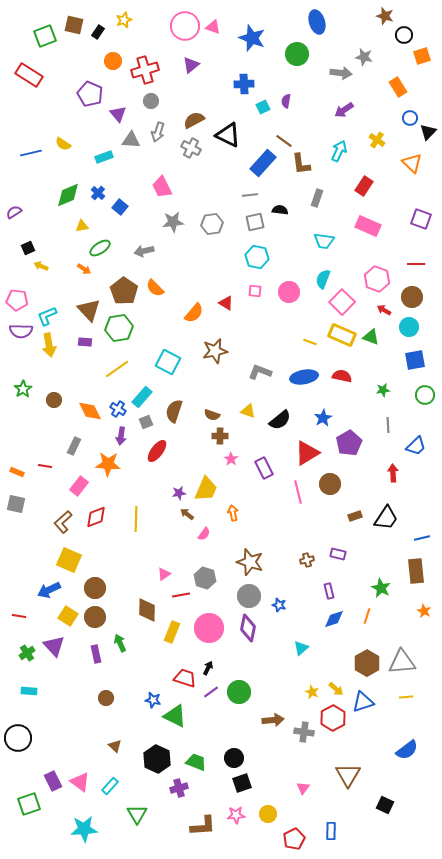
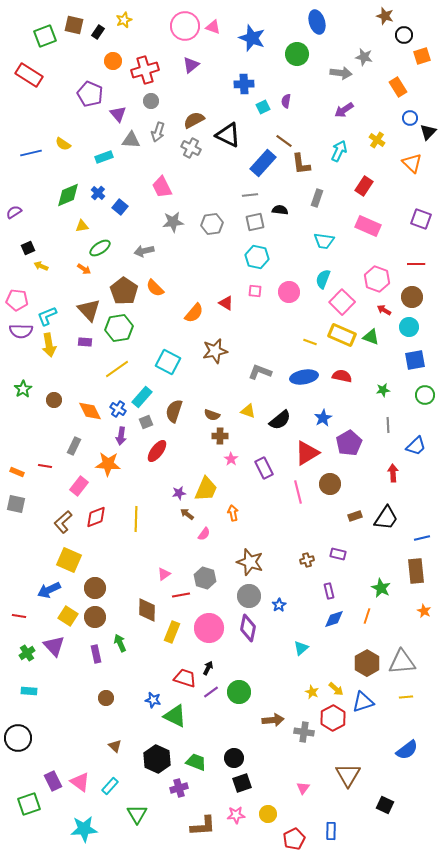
blue star at (279, 605): rotated 24 degrees clockwise
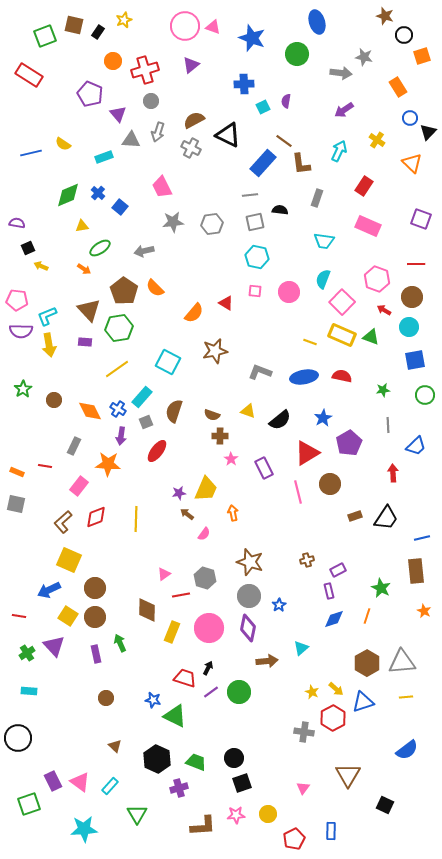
purple semicircle at (14, 212): moved 3 px right, 11 px down; rotated 42 degrees clockwise
purple rectangle at (338, 554): moved 16 px down; rotated 42 degrees counterclockwise
brown arrow at (273, 720): moved 6 px left, 59 px up
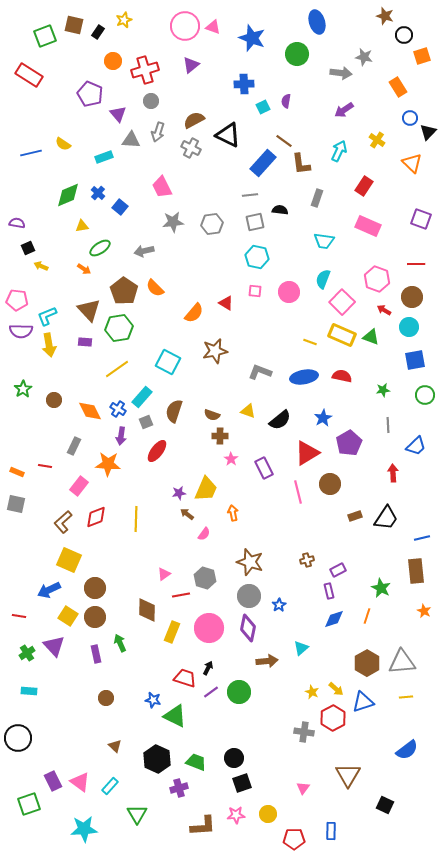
red pentagon at (294, 839): rotated 25 degrees clockwise
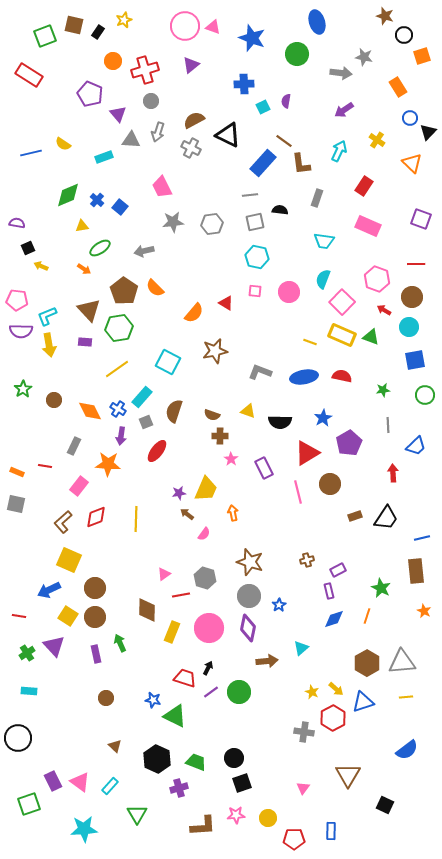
blue cross at (98, 193): moved 1 px left, 7 px down
black semicircle at (280, 420): moved 2 px down; rotated 40 degrees clockwise
yellow circle at (268, 814): moved 4 px down
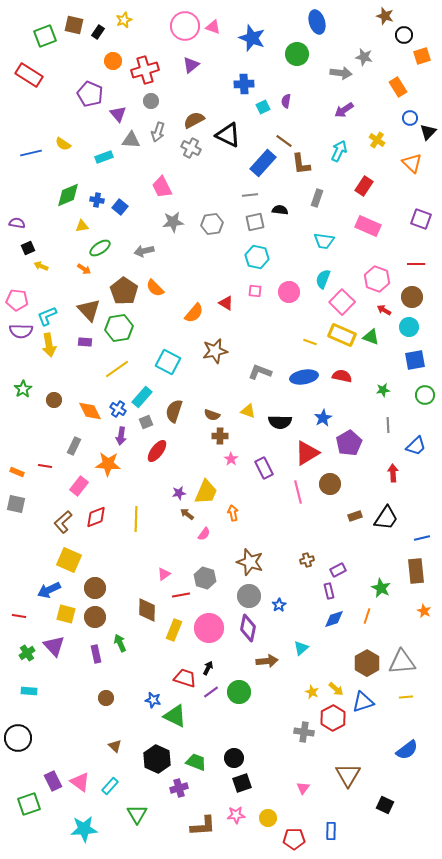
blue cross at (97, 200): rotated 32 degrees counterclockwise
yellow trapezoid at (206, 489): moved 3 px down
yellow square at (68, 616): moved 2 px left, 2 px up; rotated 18 degrees counterclockwise
yellow rectangle at (172, 632): moved 2 px right, 2 px up
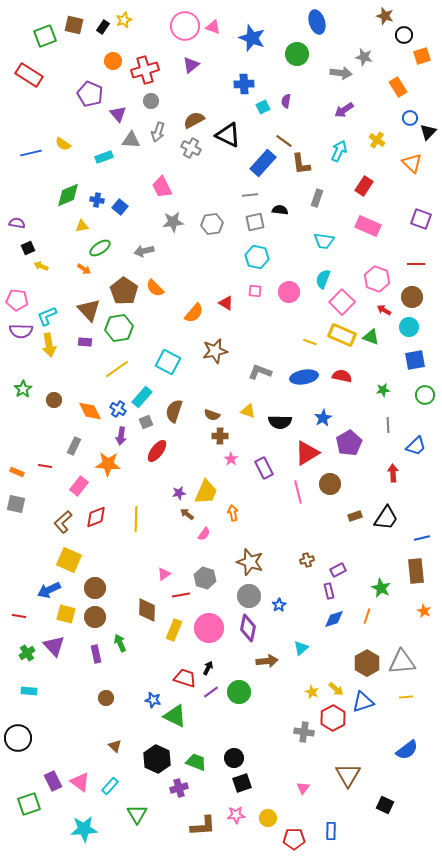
black rectangle at (98, 32): moved 5 px right, 5 px up
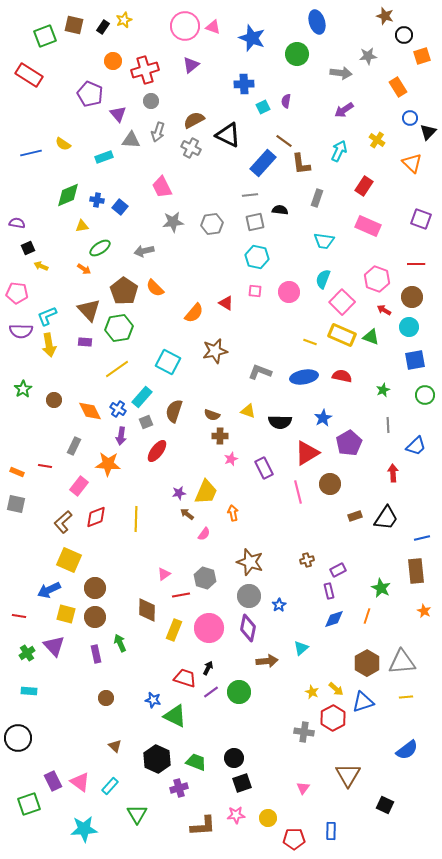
gray star at (364, 57): moved 4 px right, 1 px up; rotated 18 degrees counterclockwise
pink pentagon at (17, 300): moved 7 px up
green star at (383, 390): rotated 16 degrees counterclockwise
pink star at (231, 459): rotated 16 degrees clockwise
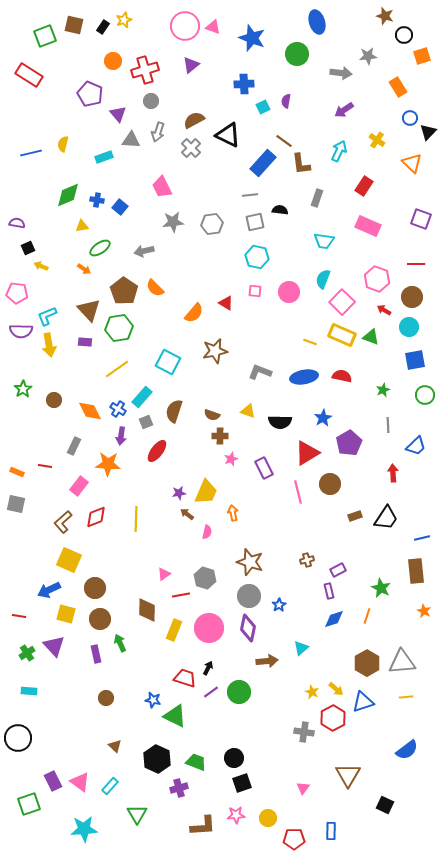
yellow semicircle at (63, 144): rotated 70 degrees clockwise
gray cross at (191, 148): rotated 18 degrees clockwise
pink semicircle at (204, 534): moved 3 px right, 2 px up; rotated 24 degrees counterclockwise
brown circle at (95, 617): moved 5 px right, 2 px down
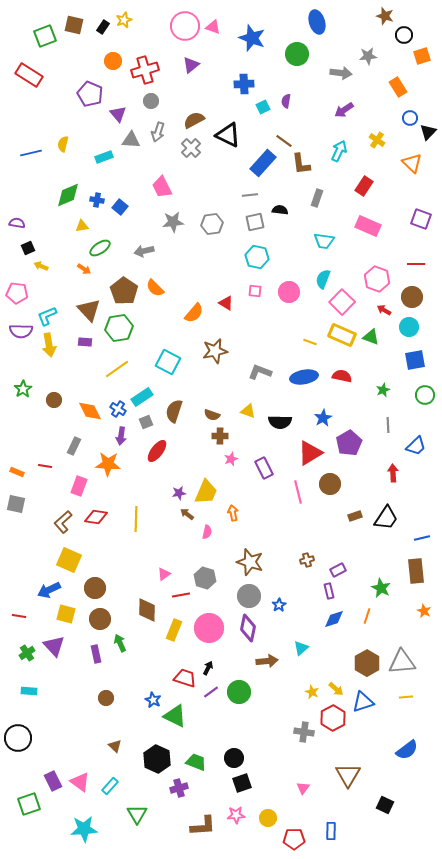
cyan rectangle at (142, 397): rotated 15 degrees clockwise
red triangle at (307, 453): moved 3 px right
pink rectangle at (79, 486): rotated 18 degrees counterclockwise
red diamond at (96, 517): rotated 30 degrees clockwise
blue star at (153, 700): rotated 14 degrees clockwise
